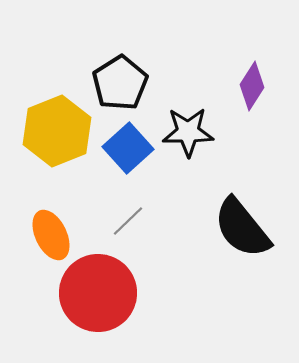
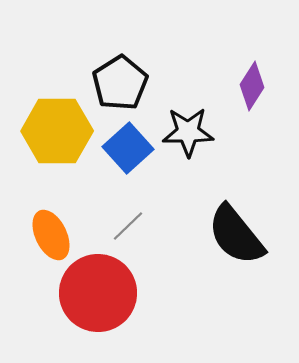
yellow hexagon: rotated 22 degrees clockwise
gray line: moved 5 px down
black semicircle: moved 6 px left, 7 px down
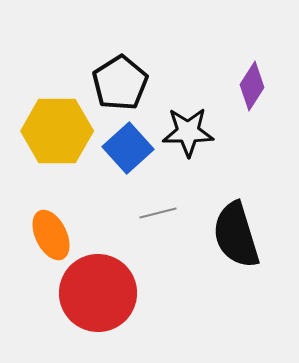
gray line: moved 30 px right, 13 px up; rotated 30 degrees clockwise
black semicircle: rotated 22 degrees clockwise
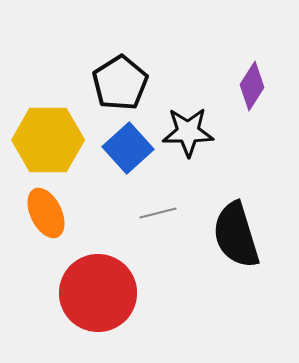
yellow hexagon: moved 9 px left, 9 px down
orange ellipse: moved 5 px left, 22 px up
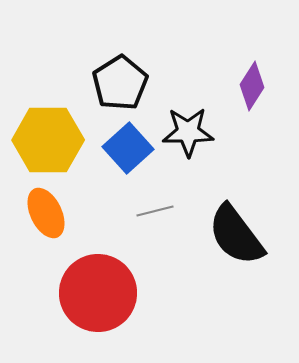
gray line: moved 3 px left, 2 px up
black semicircle: rotated 20 degrees counterclockwise
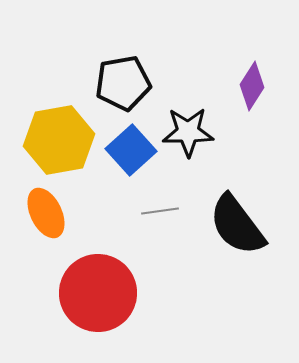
black pentagon: moved 3 px right; rotated 22 degrees clockwise
yellow hexagon: moved 11 px right; rotated 10 degrees counterclockwise
blue square: moved 3 px right, 2 px down
gray line: moved 5 px right; rotated 6 degrees clockwise
black semicircle: moved 1 px right, 10 px up
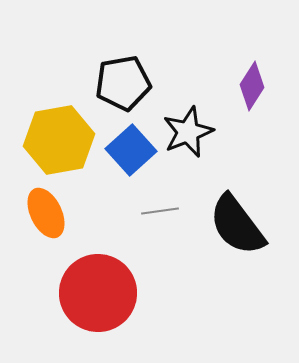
black star: rotated 21 degrees counterclockwise
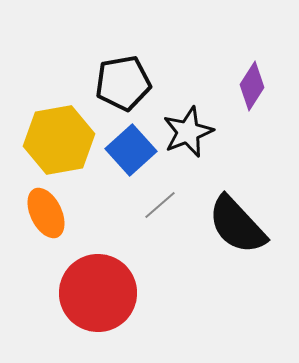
gray line: moved 6 px up; rotated 33 degrees counterclockwise
black semicircle: rotated 6 degrees counterclockwise
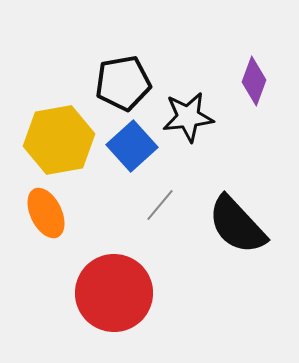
purple diamond: moved 2 px right, 5 px up; rotated 12 degrees counterclockwise
black star: moved 15 px up; rotated 15 degrees clockwise
blue square: moved 1 px right, 4 px up
gray line: rotated 9 degrees counterclockwise
red circle: moved 16 px right
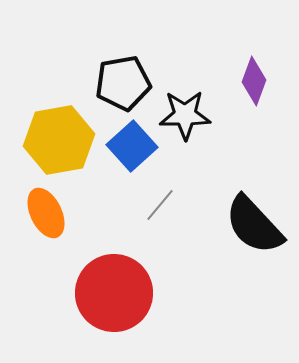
black star: moved 3 px left, 2 px up; rotated 6 degrees clockwise
black semicircle: moved 17 px right
